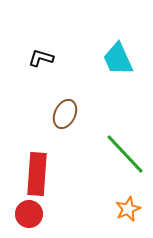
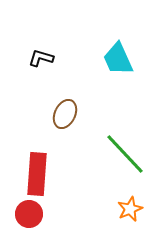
orange star: moved 2 px right
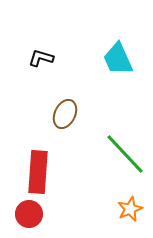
red rectangle: moved 1 px right, 2 px up
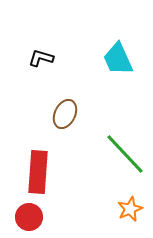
red circle: moved 3 px down
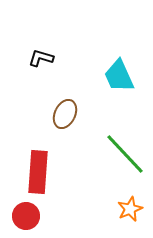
cyan trapezoid: moved 1 px right, 17 px down
red circle: moved 3 px left, 1 px up
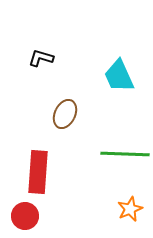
green line: rotated 45 degrees counterclockwise
red circle: moved 1 px left
